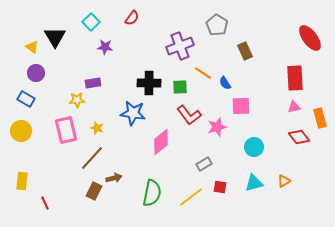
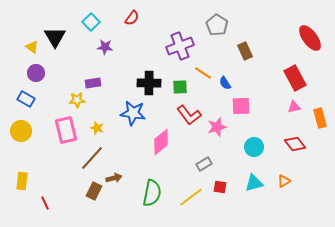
red rectangle at (295, 78): rotated 25 degrees counterclockwise
red diamond at (299, 137): moved 4 px left, 7 px down
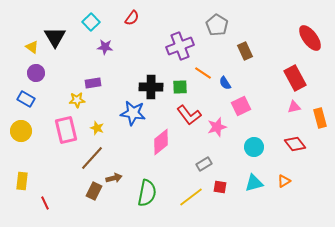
black cross at (149, 83): moved 2 px right, 4 px down
pink square at (241, 106): rotated 24 degrees counterclockwise
green semicircle at (152, 193): moved 5 px left
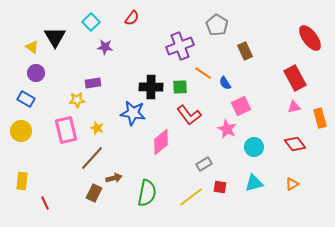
pink star at (217, 127): moved 10 px right, 2 px down; rotated 30 degrees counterclockwise
orange triangle at (284, 181): moved 8 px right, 3 px down
brown rectangle at (94, 191): moved 2 px down
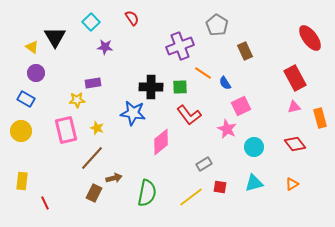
red semicircle at (132, 18): rotated 70 degrees counterclockwise
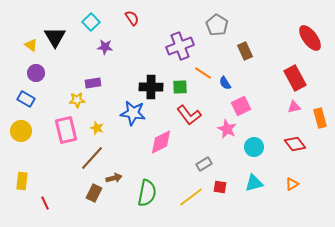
yellow triangle at (32, 47): moved 1 px left, 2 px up
pink diamond at (161, 142): rotated 12 degrees clockwise
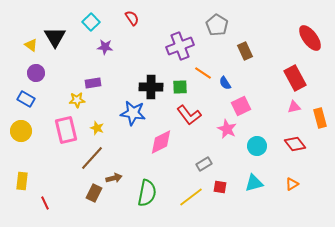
cyan circle at (254, 147): moved 3 px right, 1 px up
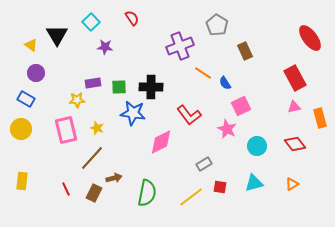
black triangle at (55, 37): moved 2 px right, 2 px up
green square at (180, 87): moved 61 px left
yellow circle at (21, 131): moved 2 px up
red line at (45, 203): moved 21 px right, 14 px up
